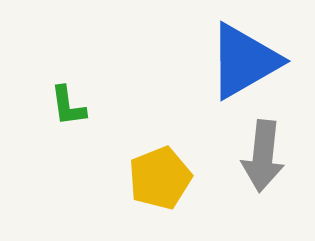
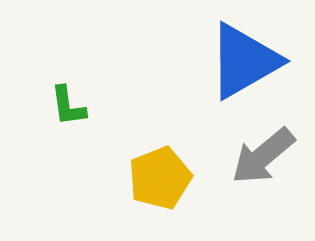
gray arrow: rotated 44 degrees clockwise
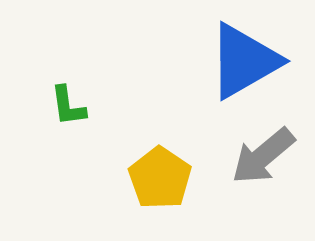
yellow pentagon: rotated 16 degrees counterclockwise
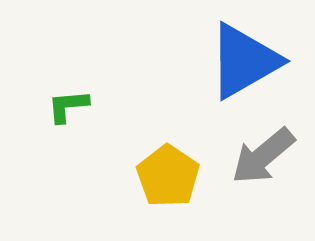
green L-shape: rotated 93 degrees clockwise
yellow pentagon: moved 8 px right, 2 px up
